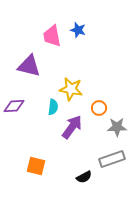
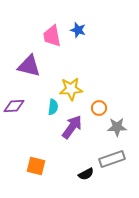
yellow star: rotated 15 degrees counterclockwise
black semicircle: moved 2 px right, 3 px up
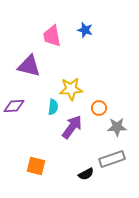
blue star: moved 7 px right
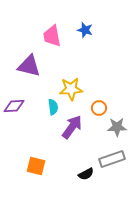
cyan semicircle: rotated 14 degrees counterclockwise
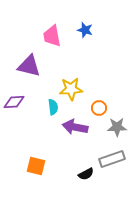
purple diamond: moved 4 px up
purple arrow: moved 3 px right; rotated 115 degrees counterclockwise
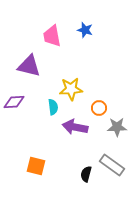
gray rectangle: moved 6 px down; rotated 55 degrees clockwise
black semicircle: rotated 133 degrees clockwise
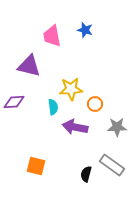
orange circle: moved 4 px left, 4 px up
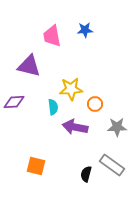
blue star: rotated 21 degrees counterclockwise
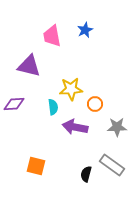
blue star: rotated 21 degrees counterclockwise
purple diamond: moved 2 px down
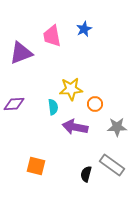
blue star: moved 1 px left, 1 px up
purple triangle: moved 8 px left, 13 px up; rotated 35 degrees counterclockwise
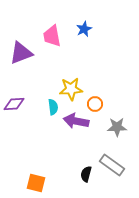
purple arrow: moved 1 px right, 6 px up
orange square: moved 17 px down
